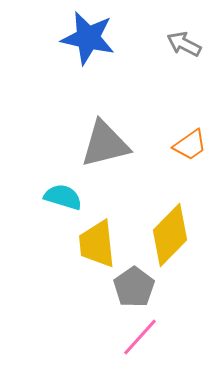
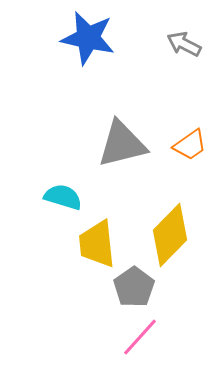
gray triangle: moved 17 px right
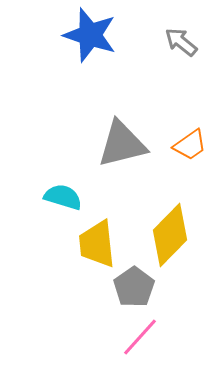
blue star: moved 2 px right, 3 px up; rotated 6 degrees clockwise
gray arrow: moved 3 px left, 2 px up; rotated 12 degrees clockwise
